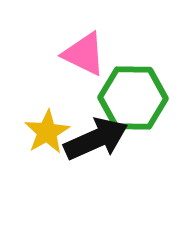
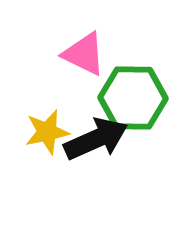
yellow star: rotated 18 degrees clockwise
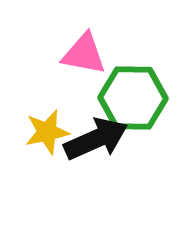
pink triangle: rotated 15 degrees counterclockwise
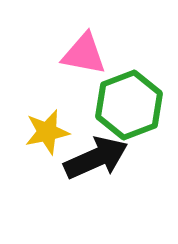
green hexagon: moved 4 px left, 7 px down; rotated 22 degrees counterclockwise
black arrow: moved 19 px down
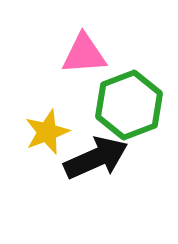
pink triangle: rotated 15 degrees counterclockwise
yellow star: rotated 9 degrees counterclockwise
